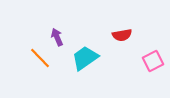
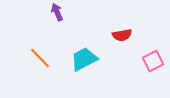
purple arrow: moved 25 px up
cyan trapezoid: moved 1 px left, 1 px down; rotated 8 degrees clockwise
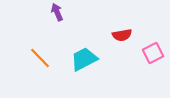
pink square: moved 8 px up
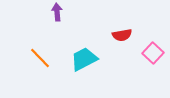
purple arrow: rotated 18 degrees clockwise
pink square: rotated 20 degrees counterclockwise
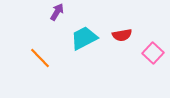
purple arrow: rotated 36 degrees clockwise
cyan trapezoid: moved 21 px up
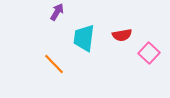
cyan trapezoid: rotated 56 degrees counterclockwise
pink square: moved 4 px left
orange line: moved 14 px right, 6 px down
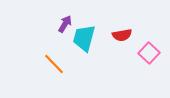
purple arrow: moved 8 px right, 12 px down
cyan trapezoid: rotated 8 degrees clockwise
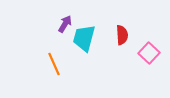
red semicircle: rotated 84 degrees counterclockwise
orange line: rotated 20 degrees clockwise
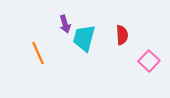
purple arrow: rotated 132 degrees clockwise
pink square: moved 8 px down
orange line: moved 16 px left, 11 px up
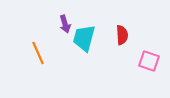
pink square: rotated 25 degrees counterclockwise
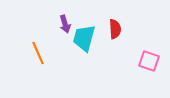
red semicircle: moved 7 px left, 6 px up
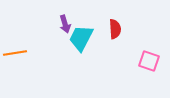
cyan trapezoid: moved 3 px left; rotated 12 degrees clockwise
orange line: moved 23 px left; rotated 75 degrees counterclockwise
